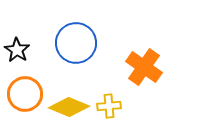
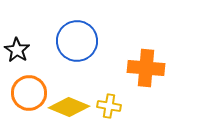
blue circle: moved 1 px right, 2 px up
orange cross: moved 2 px right, 1 px down; rotated 30 degrees counterclockwise
orange circle: moved 4 px right, 1 px up
yellow cross: rotated 15 degrees clockwise
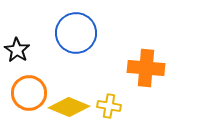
blue circle: moved 1 px left, 8 px up
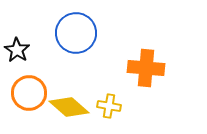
yellow diamond: rotated 18 degrees clockwise
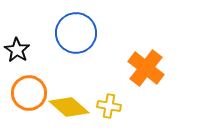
orange cross: rotated 33 degrees clockwise
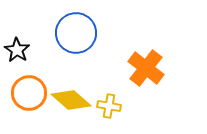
yellow diamond: moved 2 px right, 7 px up
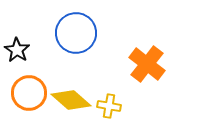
orange cross: moved 1 px right, 4 px up
